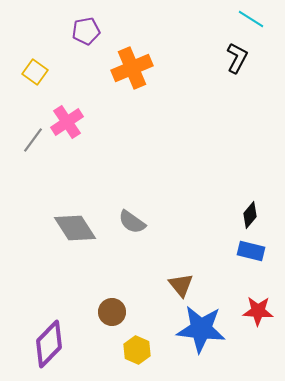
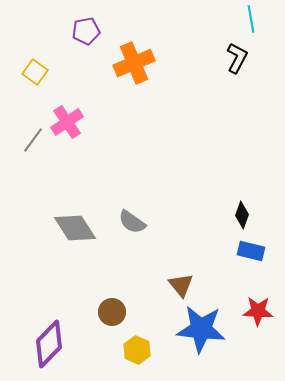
cyan line: rotated 48 degrees clockwise
orange cross: moved 2 px right, 5 px up
black diamond: moved 8 px left; rotated 20 degrees counterclockwise
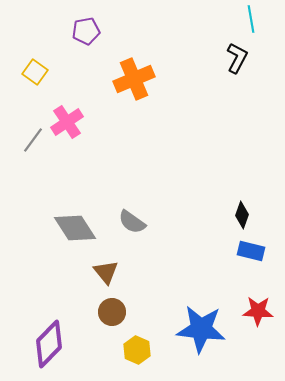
orange cross: moved 16 px down
brown triangle: moved 75 px left, 13 px up
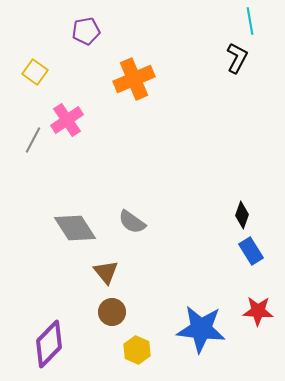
cyan line: moved 1 px left, 2 px down
pink cross: moved 2 px up
gray line: rotated 8 degrees counterclockwise
blue rectangle: rotated 44 degrees clockwise
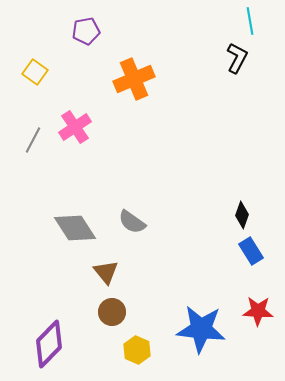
pink cross: moved 8 px right, 7 px down
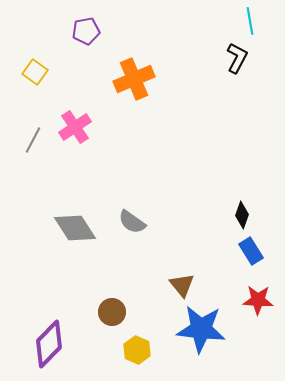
brown triangle: moved 76 px right, 13 px down
red star: moved 11 px up
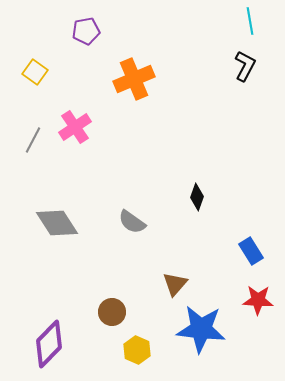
black L-shape: moved 8 px right, 8 px down
black diamond: moved 45 px left, 18 px up
gray diamond: moved 18 px left, 5 px up
brown triangle: moved 7 px left, 1 px up; rotated 20 degrees clockwise
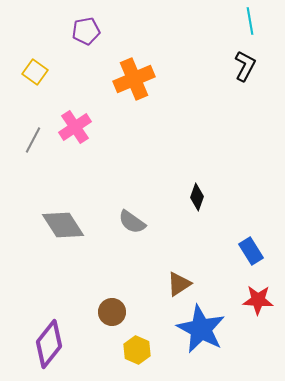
gray diamond: moved 6 px right, 2 px down
brown triangle: moved 4 px right; rotated 16 degrees clockwise
blue star: rotated 21 degrees clockwise
purple diamond: rotated 6 degrees counterclockwise
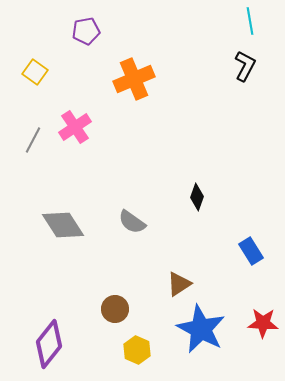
red star: moved 5 px right, 23 px down
brown circle: moved 3 px right, 3 px up
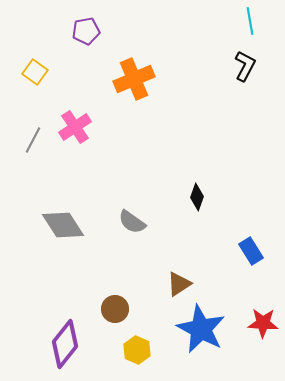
purple diamond: moved 16 px right
